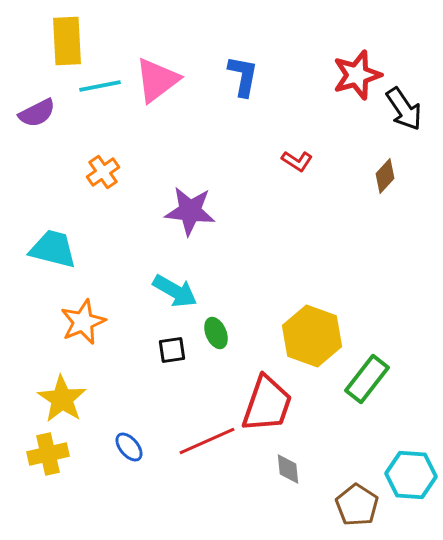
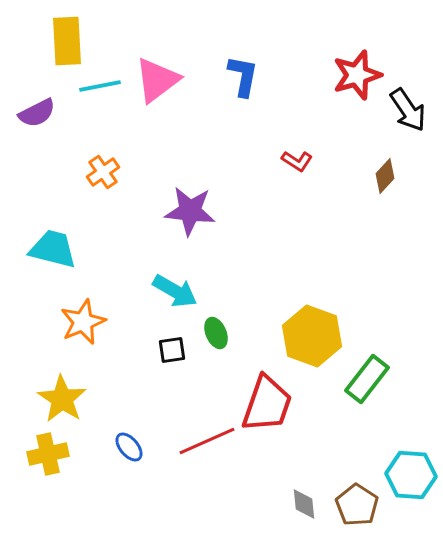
black arrow: moved 4 px right, 1 px down
gray diamond: moved 16 px right, 35 px down
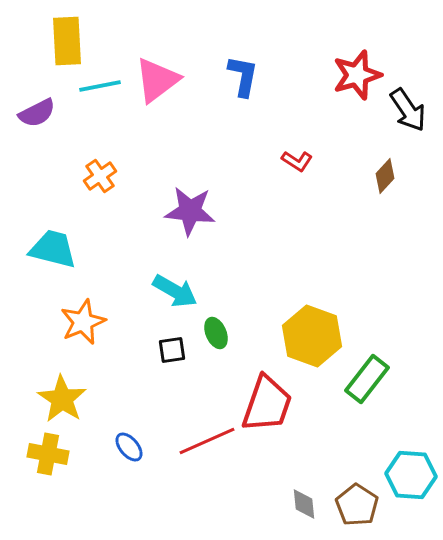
orange cross: moved 3 px left, 4 px down
yellow cross: rotated 24 degrees clockwise
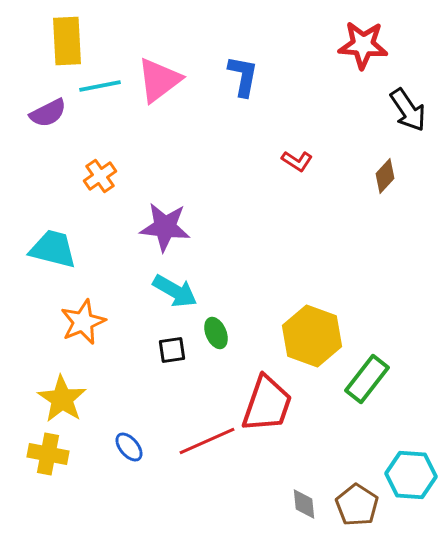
red star: moved 6 px right, 30 px up; rotated 21 degrees clockwise
pink triangle: moved 2 px right
purple semicircle: moved 11 px right
purple star: moved 25 px left, 16 px down
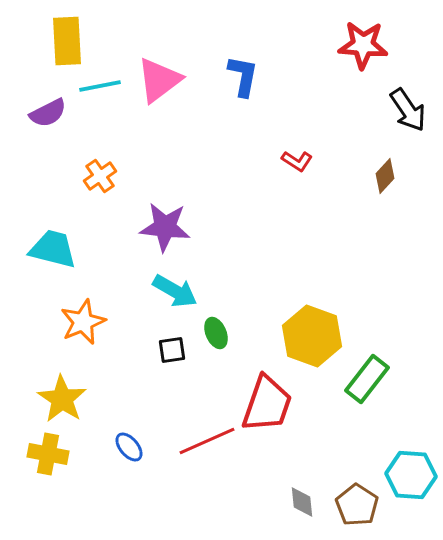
gray diamond: moved 2 px left, 2 px up
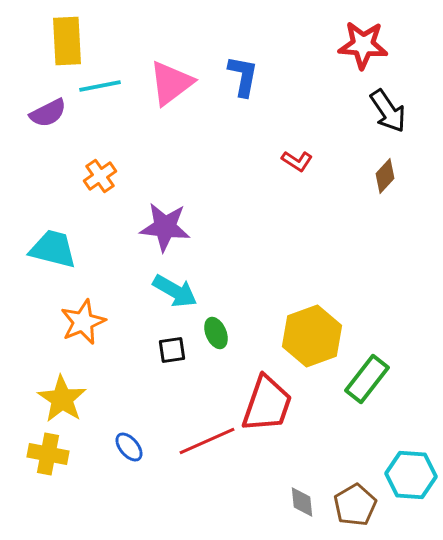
pink triangle: moved 12 px right, 3 px down
black arrow: moved 20 px left, 1 px down
yellow hexagon: rotated 20 degrees clockwise
brown pentagon: moved 2 px left; rotated 9 degrees clockwise
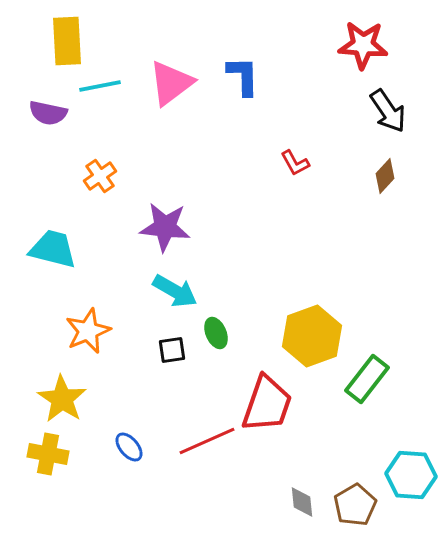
blue L-shape: rotated 12 degrees counterclockwise
purple semicircle: rotated 39 degrees clockwise
red L-shape: moved 2 px left, 2 px down; rotated 28 degrees clockwise
orange star: moved 5 px right, 9 px down
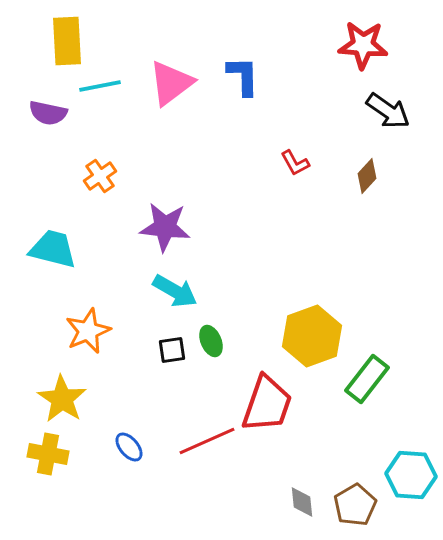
black arrow: rotated 21 degrees counterclockwise
brown diamond: moved 18 px left
green ellipse: moved 5 px left, 8 px down
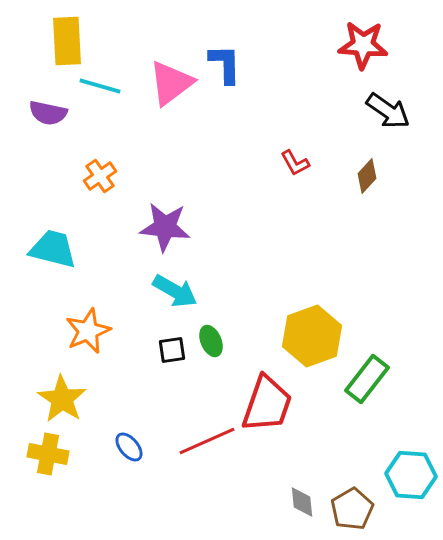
blue L-shape: moved 18 px left, 12 px up
cyan line: rotated 27 degrees clockwise
brown pentagon: moved 3 px left, 4 px down
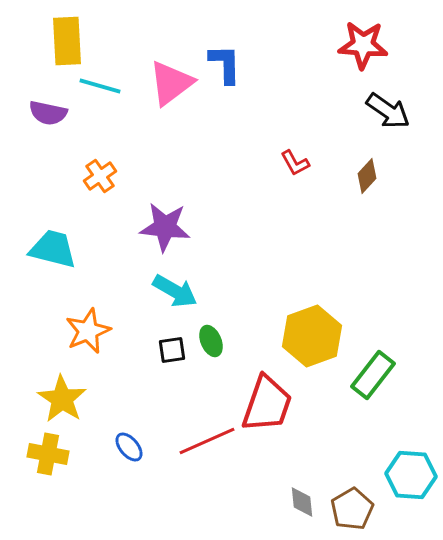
green rectangle: moved 6 px right, 4 px up
